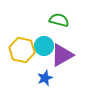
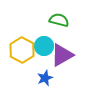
yellow hexagon: rotated 15 degrees clockwise
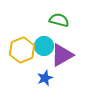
yellow hexagon: rotated 10 degrees clockwise
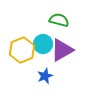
cyan circle: moved 1 px left, 2 px up
purple triangle: moved 5 px up
blue star: moved 2 px up
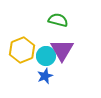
green semicircle: moved 1 px left
cyan circle: moved 3 px right, 12 px down
purple triangle: rotated 30 degrees counterclockwise
